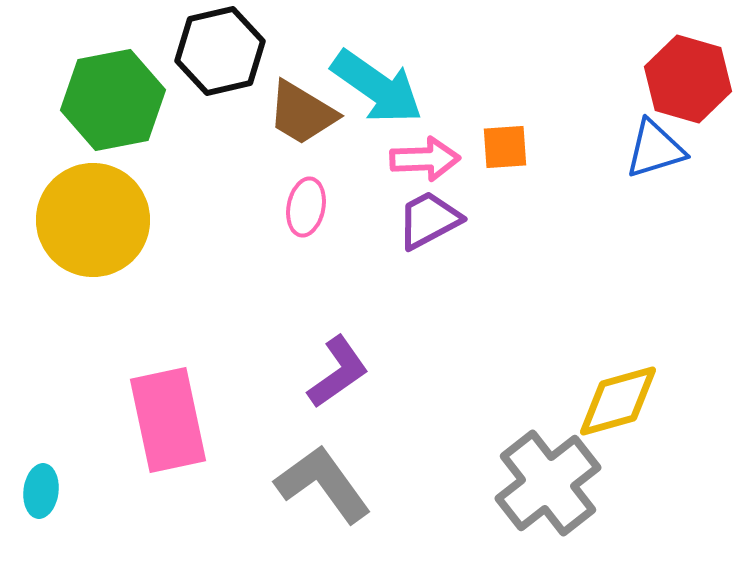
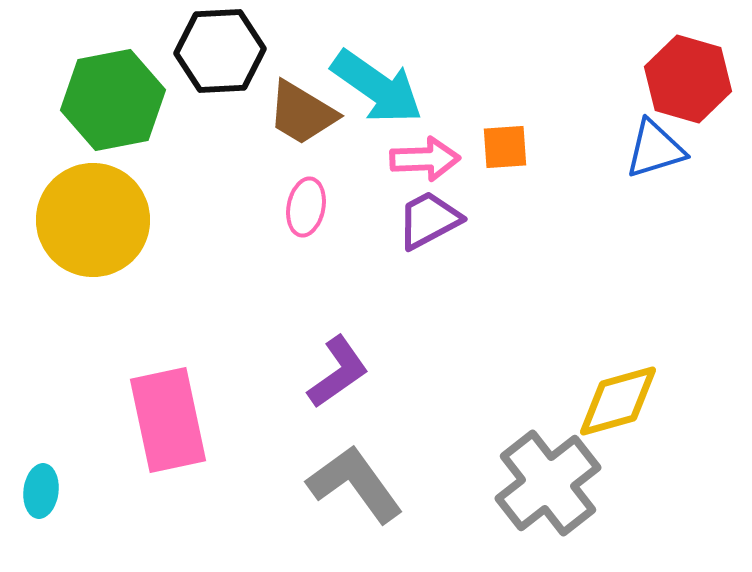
black hexagon: rotated 10 degrees clockwise
gray L-shape: moved 32 px right
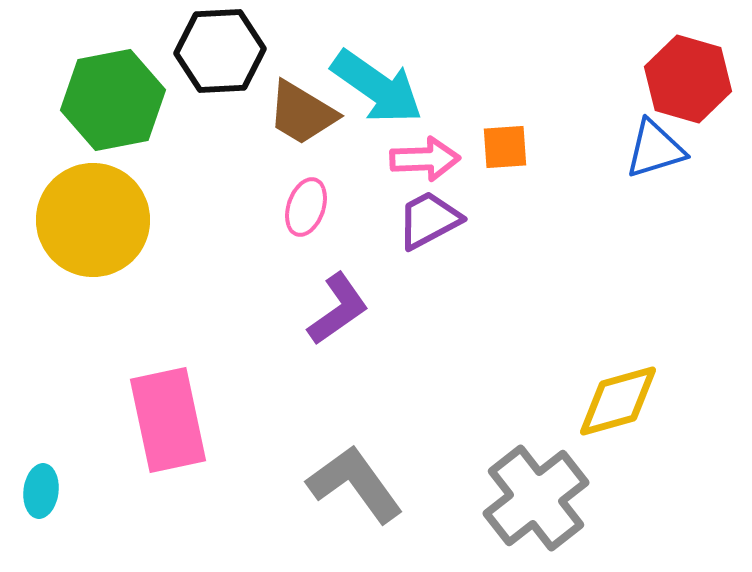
pink ellipse: rotated 8 degrees clockwise
purple L-shape: moved 63 px up
gray cross: moved 12 px left, 15 px down
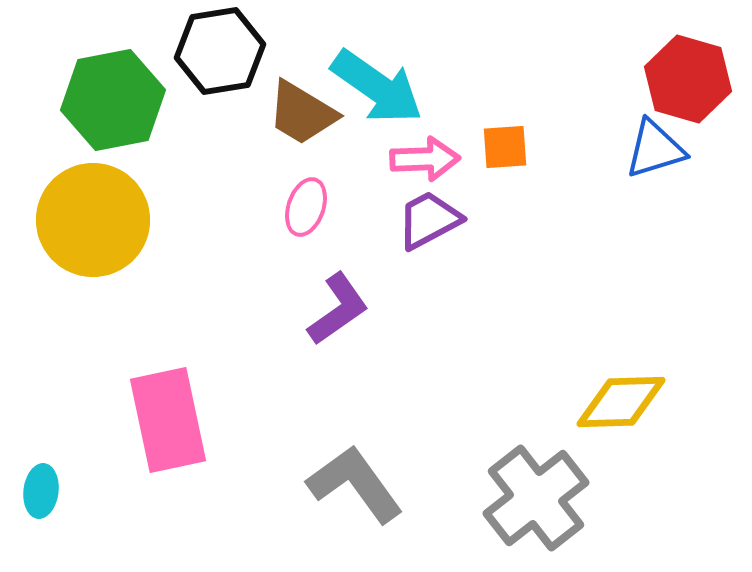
black hexagon: rotated 6 degrees counterclockwise
yellow diamond: moved 3 px right, 1 px down; rotated 14 degrees clockwise
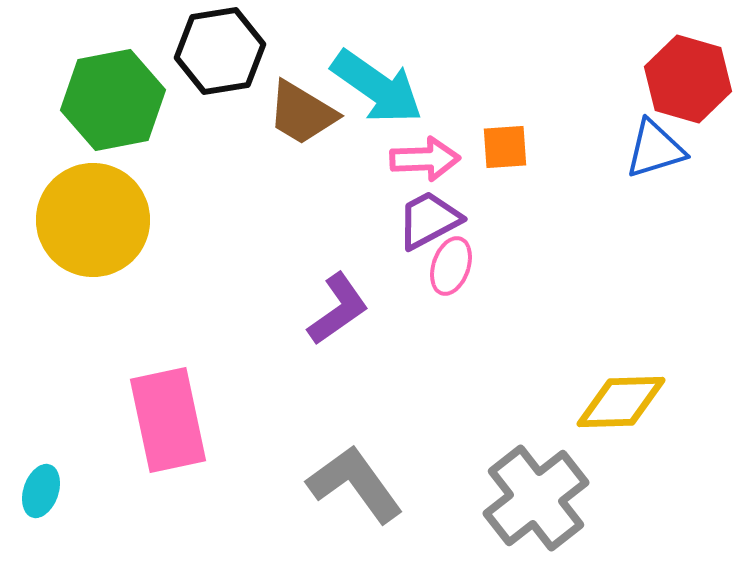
pink ellipse: moved 145 px right, 59 px down
cyan ellipse: rotated 12 degrees clockwise
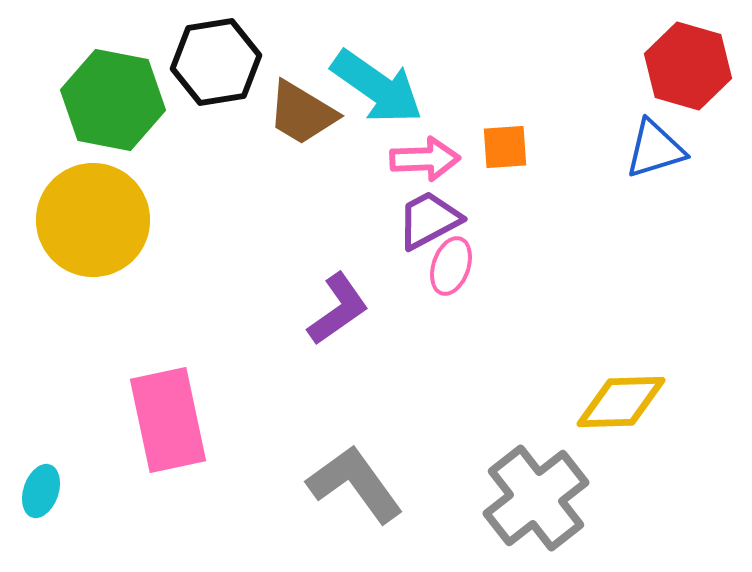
black hexagon: moved 4 px left, 11 px down
red hexagon: moved 13 px up
green hexagon: rotated 22 degrees clockwise
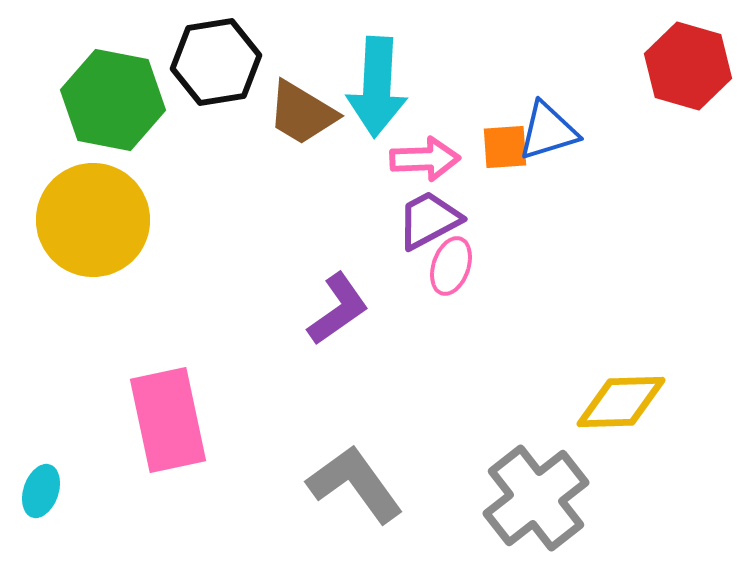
cyan arrow: rotated 58 degrees clockwise
blue triangle: moved 107 px left, 18 px up
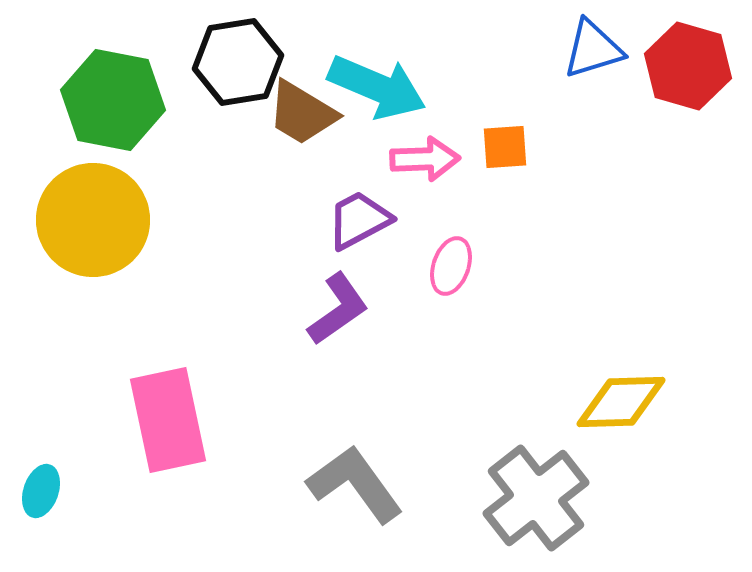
black hexagon: moved 22 px right
cyan arrow: rotated 70 degrees counterclockwise
blue triangle: moved 45 px right, 82 px up
purple trapezoid: moved 70 px left
